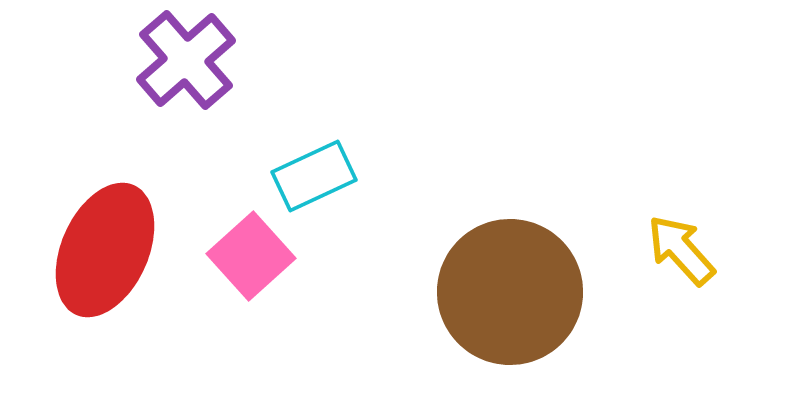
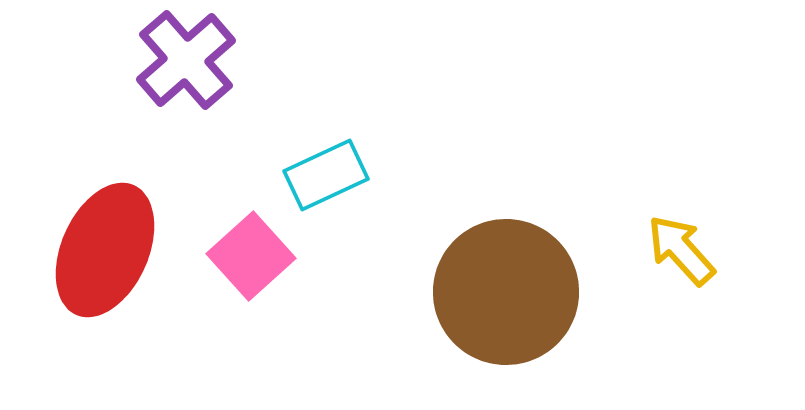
cyan rectangle: moved 12 px right, 1 px up
brown circle: moved 4 px left
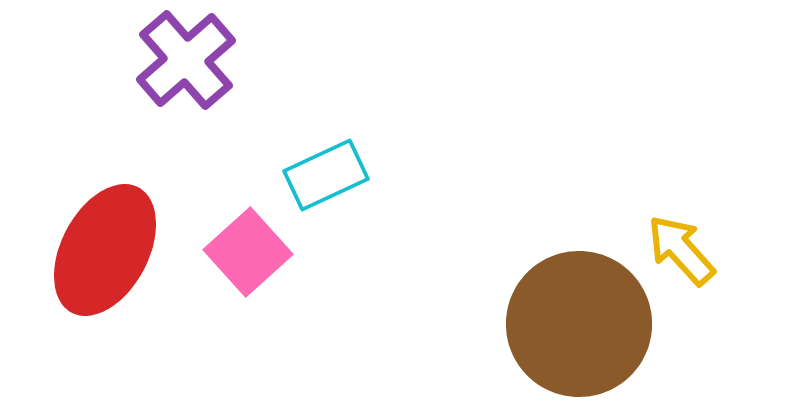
red ellipse: rotated 4 degrees clockwise
pink square: moved 3 px left, 4 px up
brown circle: moved 73 px right, 32 px down
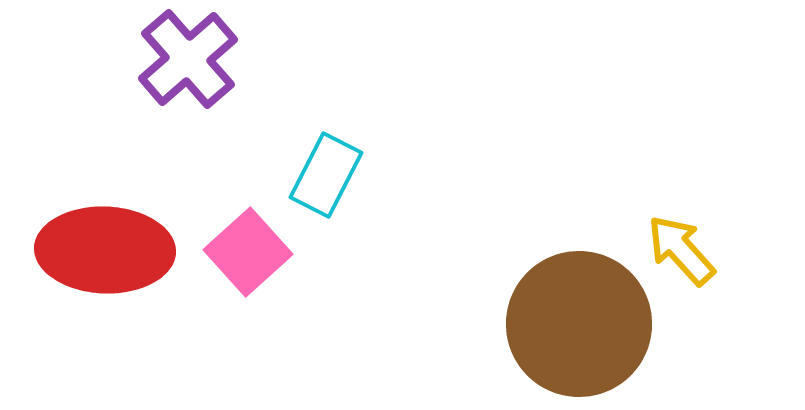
purple cross: moved 2 px right, 1 px up
cyan rectangle: rotated 38 degrees counterclockwise
red ellipse: rotated 64 degrees clockwise
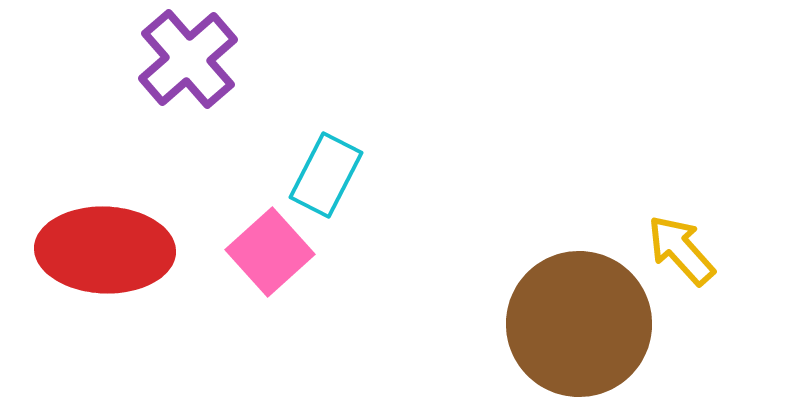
pink square: moved 22 px right
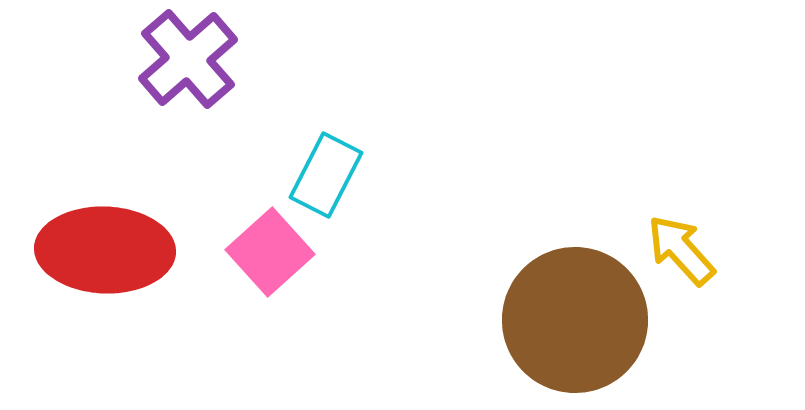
brown circle: moved 4 px left, 4 px up
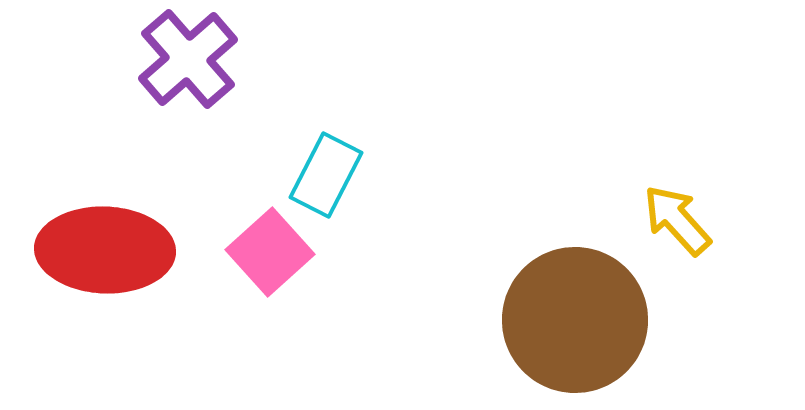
yellow arrow: moved 4 px left, 30 px up
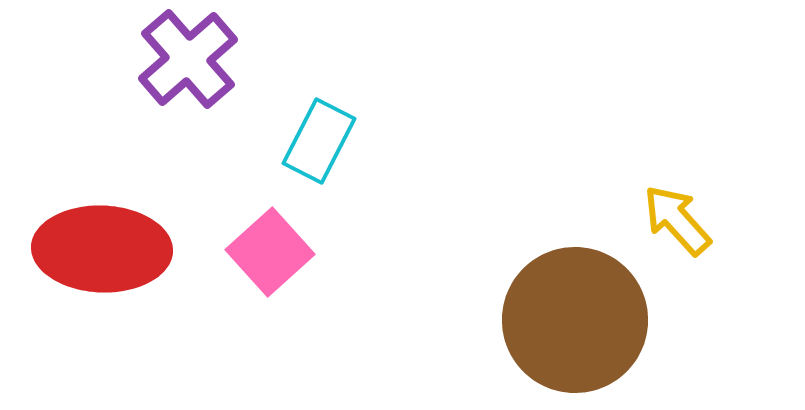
cyan rectangle: moved 7 px left, 34 px up
red ellipse: moved 3 px left, 1 px up
